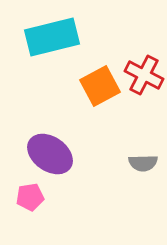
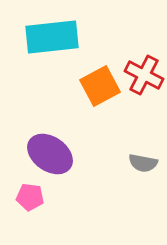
cyan rectangle: rotated 8 degrees clockwise
gray semicircle: rotated 12 degrees clockwise
pink pentagon: rotated 16 degrees clockwise
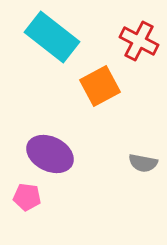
cyan rectangle: rotated 44 degrees clockwise
red cross: moved 5 px left, 34 px up
purple ellipse: rotated 9 degrees counterclockwise
pink pentagon: moved 3 px left
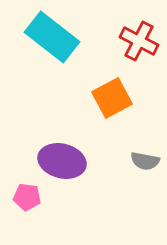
orange square: moved 12 px right, 12 px down
purple ellipse: moved 12 px right, 7 px down; rotated 12 degrees counterclockwise
gray semicircle: moved 2 px right, 2 px up
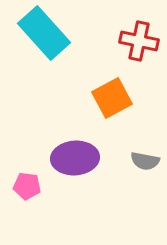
cyan rectangle: moved 8 px left, 4 px up; rotated 10 degrees clockwise
red cross: rotated 15 degrees counterclockwise
purple ellipse: moved 13 px right, 3 px up; rotated 18 degrees counterclockwise
pink pentagon: moved 11 px up
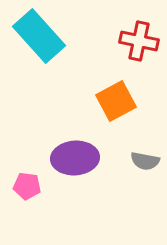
cyan rectangle: moved 5 px left, 3 px down
orange square: moved 4 px right, 3 px down
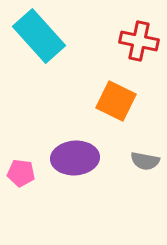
orange square: rotated 36 degrees counterclockwise
pink pentagon: moved 6 px left, 13 px up
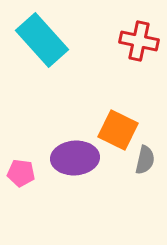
cyan rectangle: moved 3 px right, 4 px down
orange square: moved 2 px right, 29 px down
gray semicircle: moved 1 px up; rotated 88 degrees counterclockwise
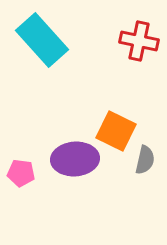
orange square: moved 2 px left, 1 px down
purple ellipse: moved 1 px down
